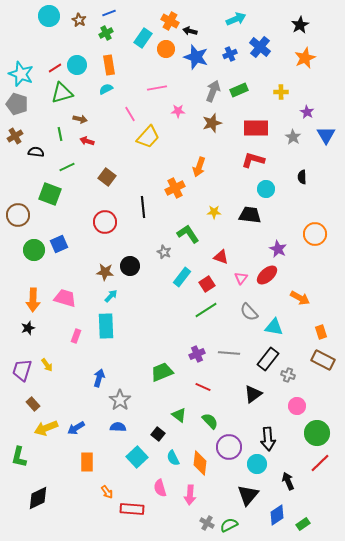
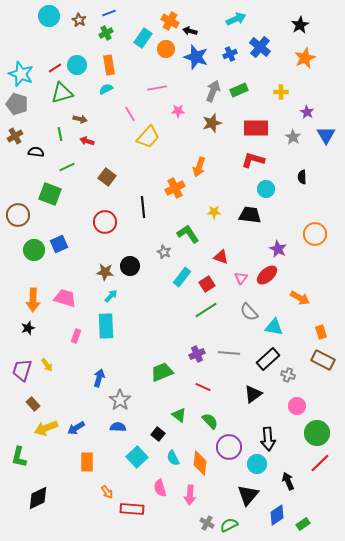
black rectangle at (268, 359): rotated 10 degrees clockwise
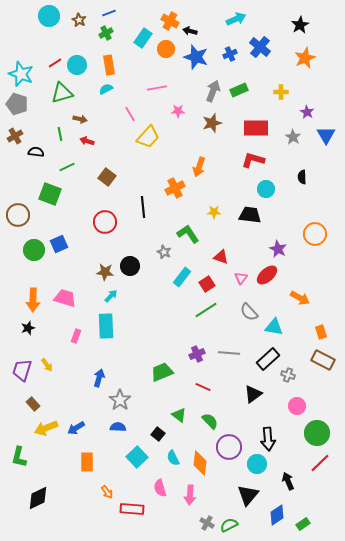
red line at (55, 68): moved 5 px up
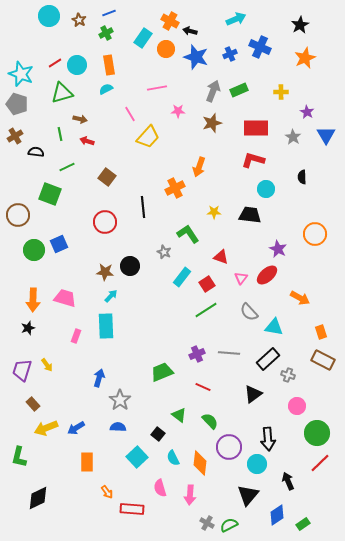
blue cross at (260, 47): rotated 15 degrees counterclockwise
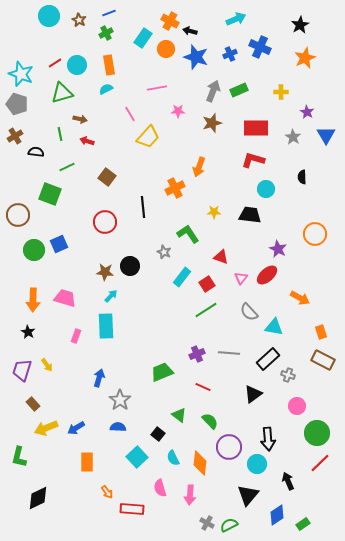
black star at (28, 328): moved 4 px down; rotated 24 degrees counterclockwise
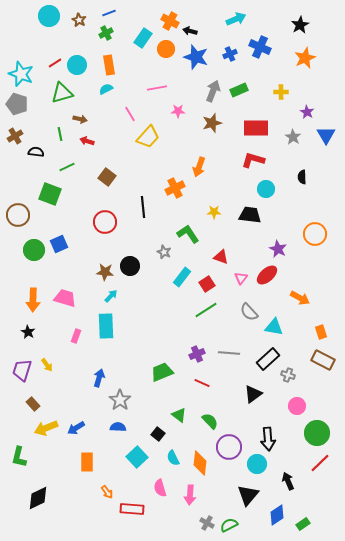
red line at (203, 387): moved 1 px left, 4 px up
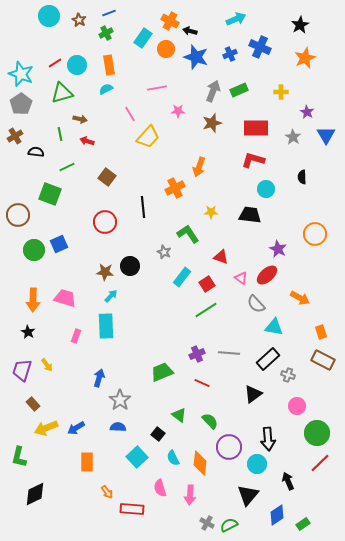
gray pentagon at (17, 104): moved 4 px right; rotated 20 degrees clockwise
yellow star at (214, 212): moved 3 px left
pink triangle at (241, 278): rotated 32 degrees counterclockwise
gray semicircle at (249, 312): moved 7 px right, 8 px up
black diamond at (38, 498): moved 3 px left, 4 px up
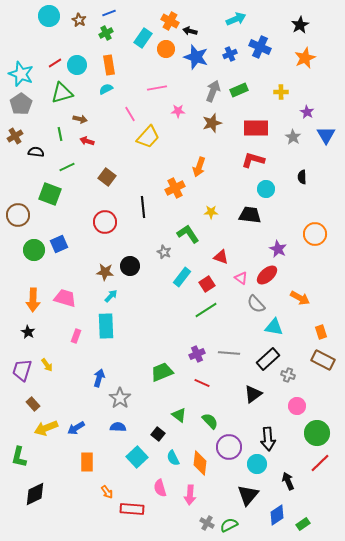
gray star at (120, 400): moved 2 px up
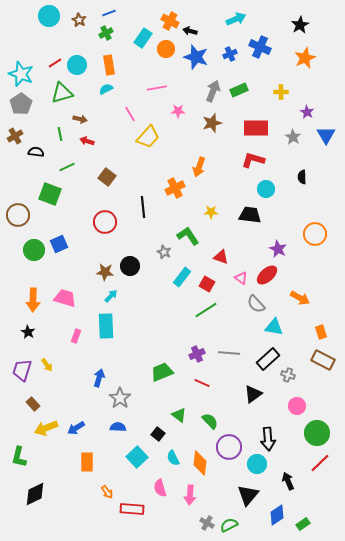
green L-shape at (188, 234): moved 2 px down
red square at (207, 284): rotated 28 degrees counterclockwise
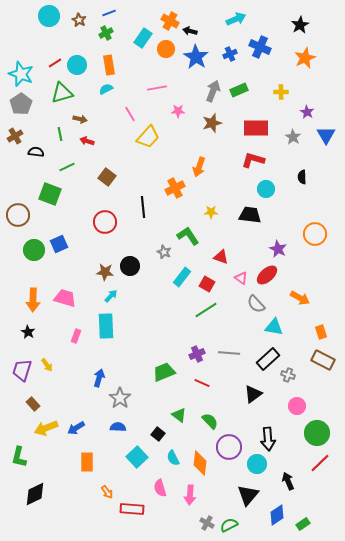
blue star at (196, 57): rotated 15 degrees clockwise
green trapezoid at (162, 372): moved 2 px right
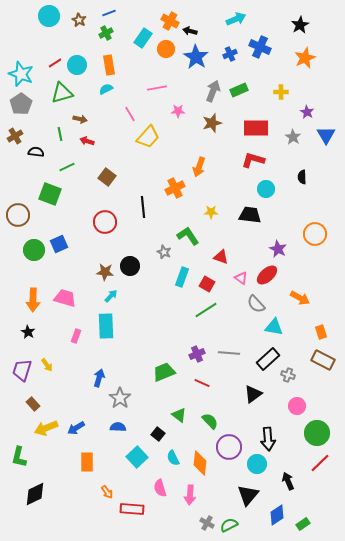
cyan rectangle at (182, 277): rotated 18 degrees counterclockwise
